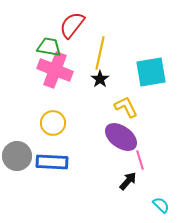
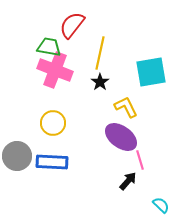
black star: moved 3 px down
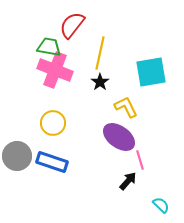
purple ellipse: moved 2 px left
blue rectangle: rotated 16 degrees clockwise
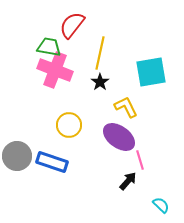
yellow circle: moved 16 px right, 2 px down
